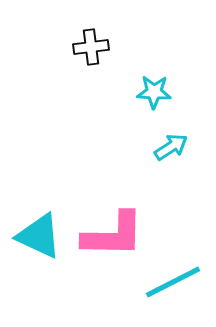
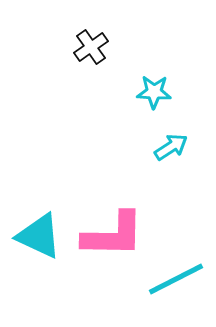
black cross: rotated 28 degrees counterclockwise
cyan line: moved 3 px right, 3 px up
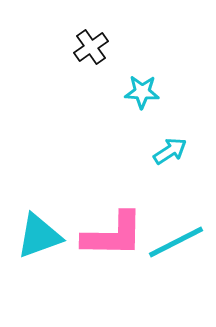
cyan star: moved 12 px left
cyan arrow: moved 1 px left, 4 px down
cyan triangle: rotated 45 degrees counterclockwise
cyan line: moved 37 px up
